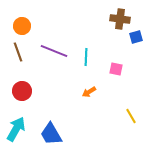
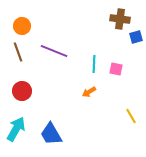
cyan line: moved 8 px right, 7 px down
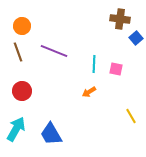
blue square: moved 1 px down; rotated 24 degrees counterclockwise
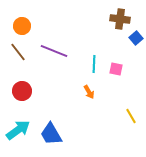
brown line: rotated 18 degrees counterclockwise
orange arrow: rotated 88 degrees counterclockwise
cyan arrow: moved 2 px right, 1 px down; rotated 25 degrees clockwise
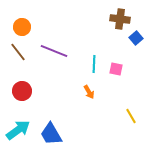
orange circle: moved 1 px down
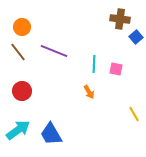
blue square: moved 1 px up
yellow line: moved 3 px right, 2 px up
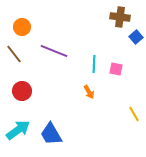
brown cross: moved 2 px up
brown line: moved 4 px left, 2 px down
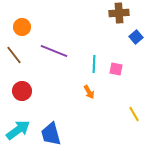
brown cross: moved 1 px left, 4 px up; rotated 12 degrees counterclockwise
brown line: moved 1 px down
blue trapezoid: rotated 15 degrees clockwise
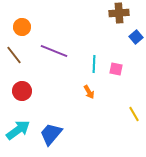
blue trapezoid: rotated 55 degrees clockwise
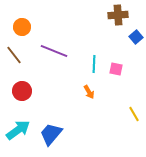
brown cross: moved 1 px left, 2 px down
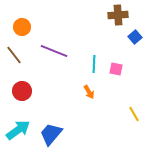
blue square: moved 1 px left
